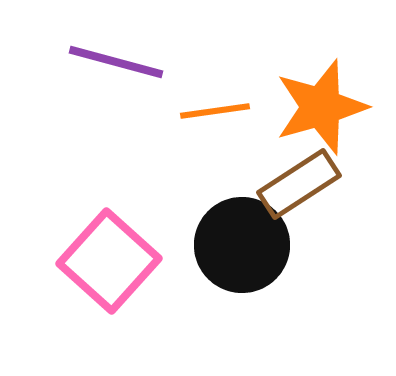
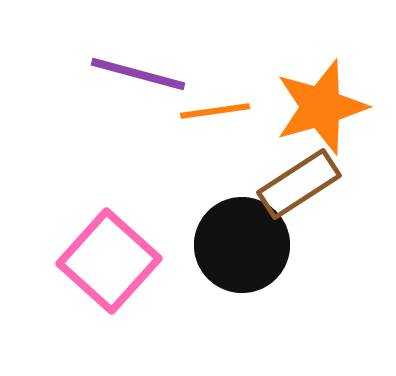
purple line: moved 22 px right, 12 px down
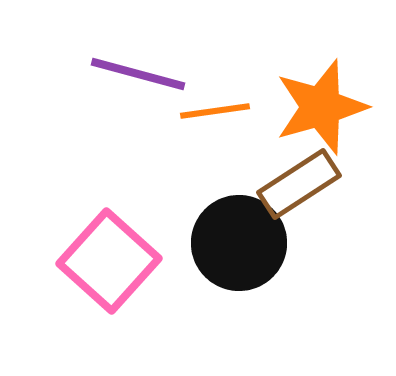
black circle: moved 3 px left, 2 px up
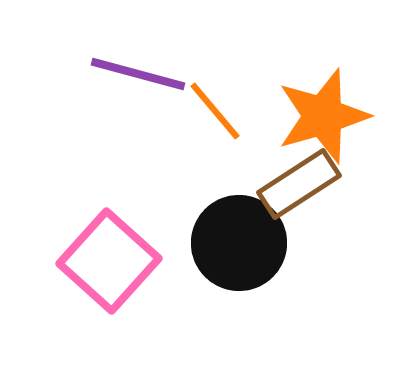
orange star: moved 2 px right, 9 px down
orange line: rotated 58 degrees clockwise
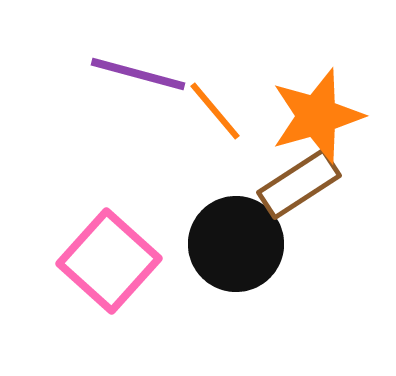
orange star: moved 6 px left
black circle: moved 3 px left, 1 px down
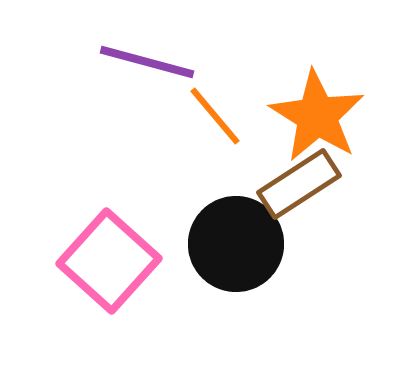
purple line: moved 9 px right, 12 px up
orange line: moved 5 px down
orange star: rotated 24 degrees counterclockwise
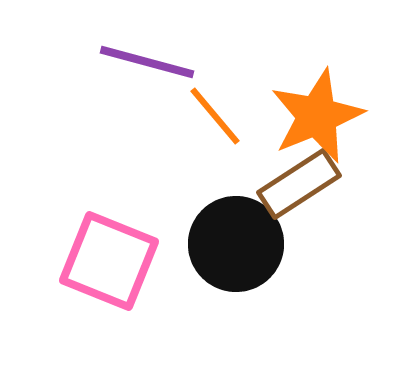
orange star: rotated 18 degrees clockwise
pink square: rotated 20 degrees counterclockwise
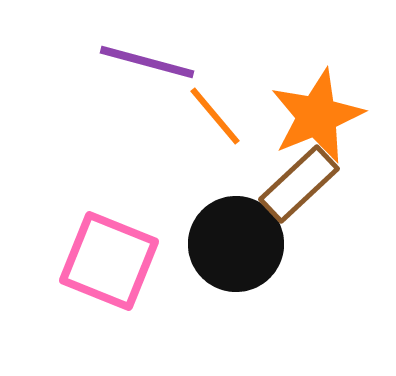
brown rectangle: rotated 10 degrees counterclockwise
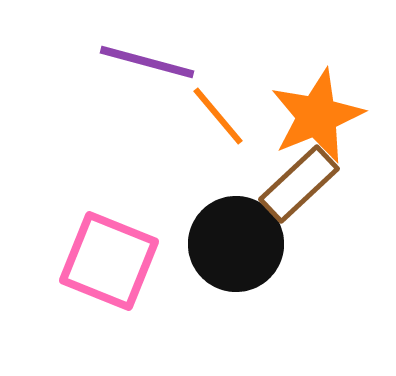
orange line: moved 3 px right
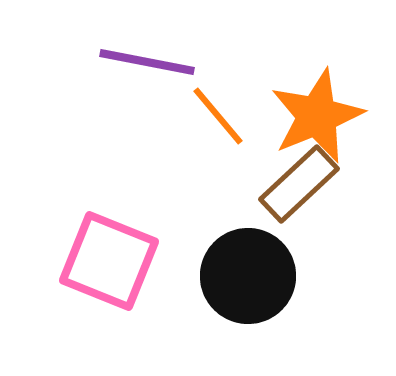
purple line: rotated 4 degrees counterclockwise
black circle: moved 12 px right, 32 px down
